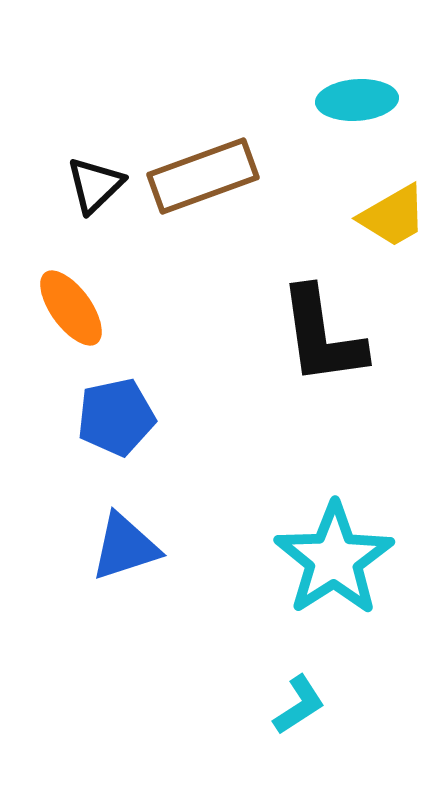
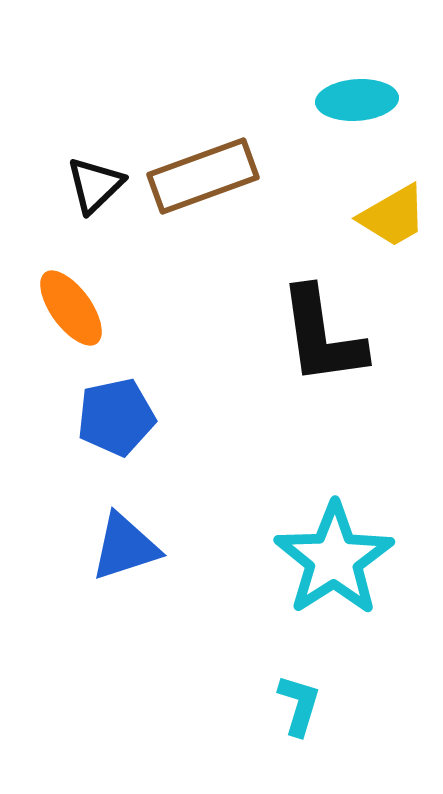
cyan L-shape: rotated 40 degrees counterclockwise
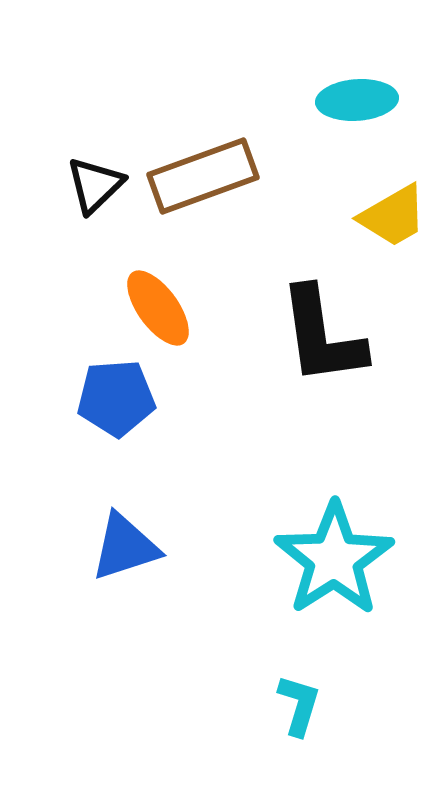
orange ellipse: moved 87 px right
blue pentagon: moved 19 px up; rotated 8 degrees clockwise
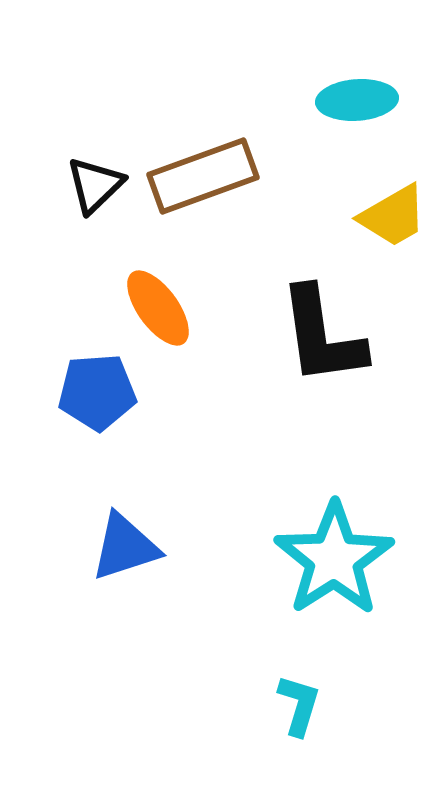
blue pentagon: moved 19 px left, 6 px up
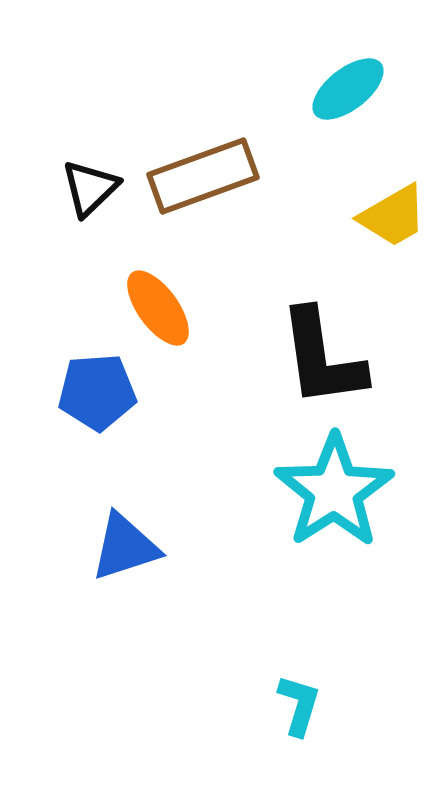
cyan ellipse: moved 9 px left, 11 px up; rotated 34 degrees counterclockwise
black triangle: moved 5 px left, 3 px down
black L-shape: moved 22 px down
cyan star: moved 68 px up
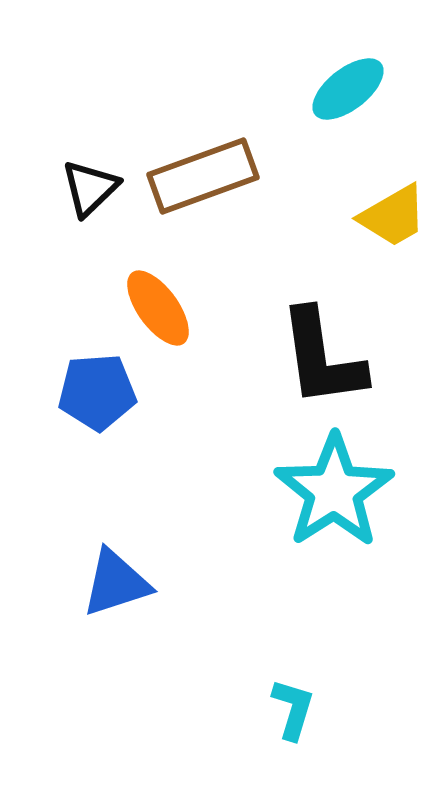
blue triangle: moved 9 px left, 36 px down
cyan L-shape: moved 6 px left, 4 px down
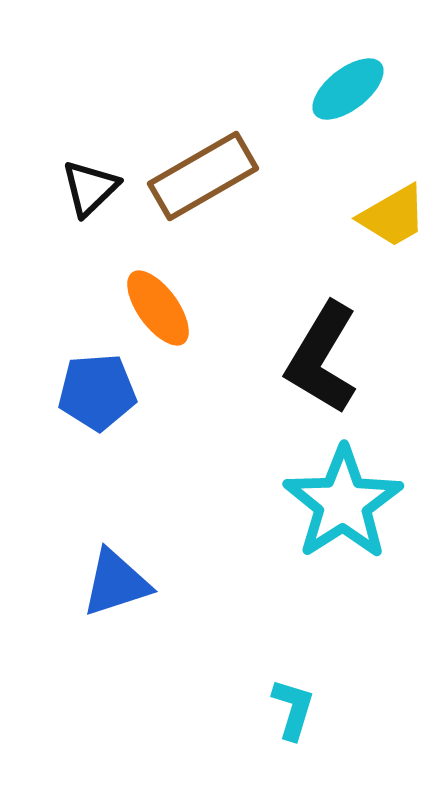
brown rectangle: rotated 10 degrees counterclockwise
black L-shape: rotated 39 degrees clockwise
cyan star: moved 9 px right, 12 px down
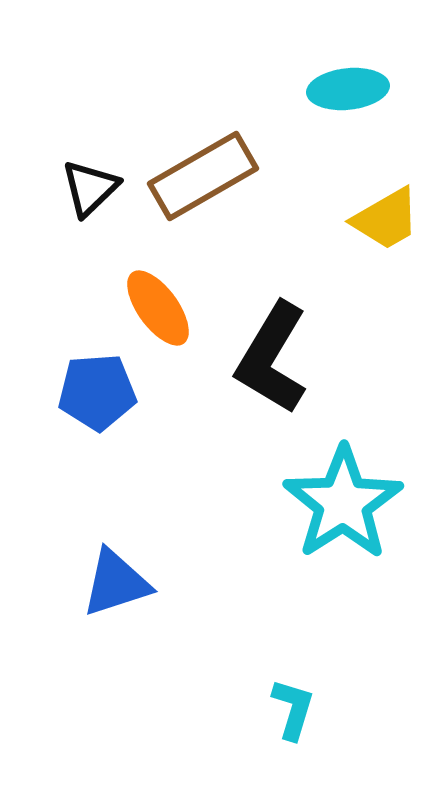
cyan ellipse: rotated 32 degrees clockwise
yellow trapezoid: moved 7 px left, 3 px down
black L-shape: moved 50 px left
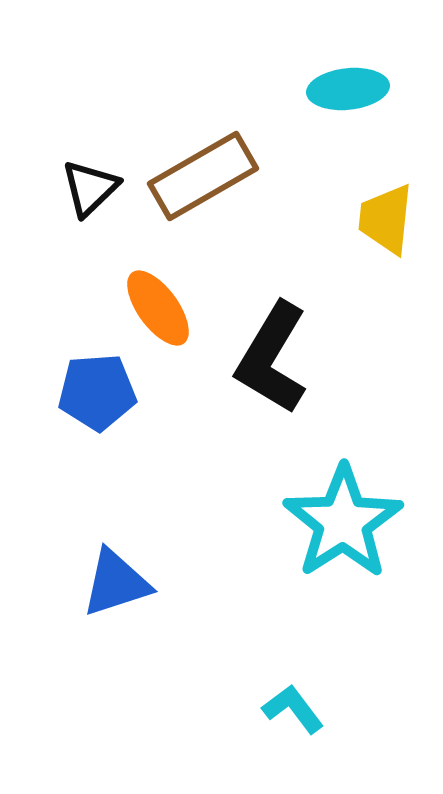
yellow trapezoid: rotated 126 degrees clockwise
cyan star: moved 19 px down
cyan L-shape: rotated 54 degrees counterclockwise
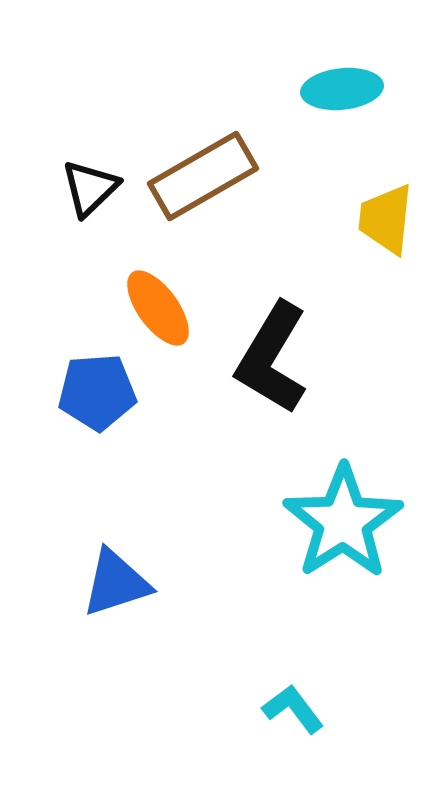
cyan ellipse: moved 6 px left
